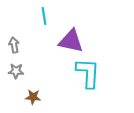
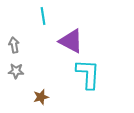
cyan line: moved 1 px left
purple triangle: rotated 16 degrees clockwise
cyan L-shape: moved 1 px down
brown star: moved 8 px right; rotated 21 degrees counterclockwise
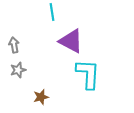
cyan line: moved 9 px right, 4 px up
gray star: moved 2 px right, 1 px up; rotated 21 degrees counterclockwise
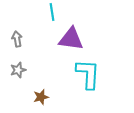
purple triangle: moved 2 px up; rotated 20 degrees counterclockwise
gray arrow: moved 3 px right, 6 px up
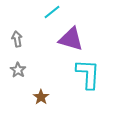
cyan line: rotated 60 degrees clockwise
purple triangle: rotated 8 degrees clockwise
gray star: rotated 21 degrees counterclockwise
brown star: rotated 21 degrees counterclockwise
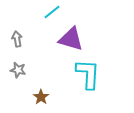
gray star: rotated 21 degrees counterclockwise
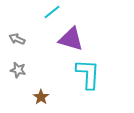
gray arrow: rotated 56 degrees counterclockwise
